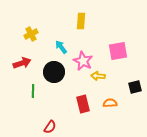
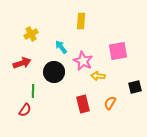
orange semicircle: rotated 56 degrees counterclockwise
red semicircle: moved 25 px left, 17 px up
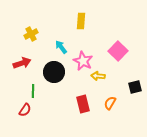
pink square: rotated 36 degrees counterclockwise
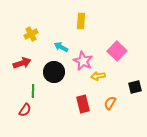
cyan arrow: rotated 24 degrees counterclockwise
pink square: moved 1 px left
yellow arrow: rotated 16 degrees counterclockwise
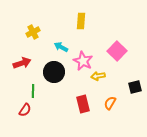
yellow cross: moved 2 px right, 2 px up
